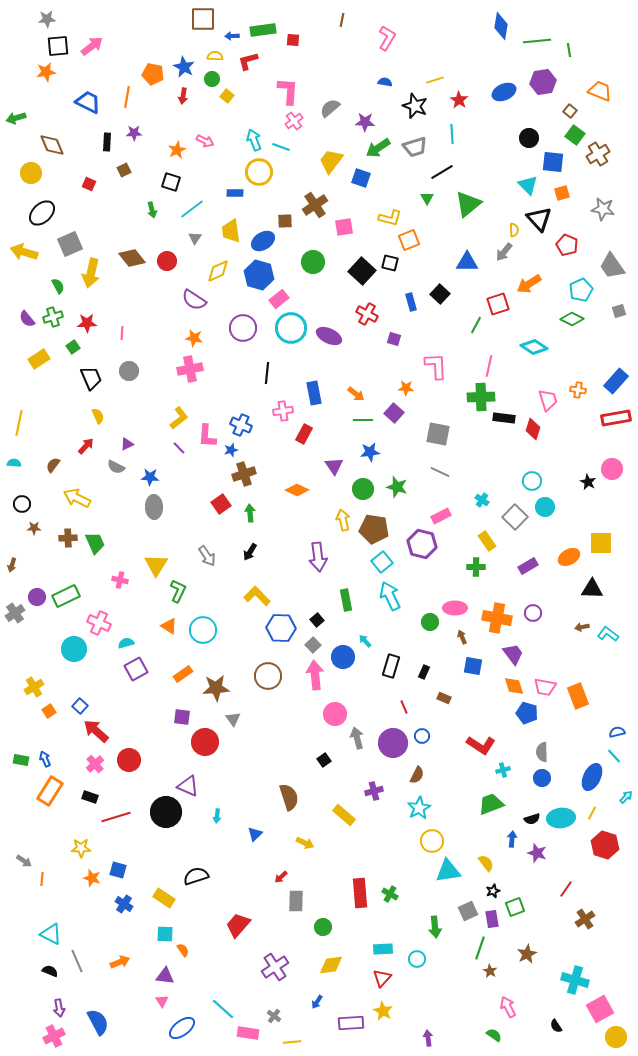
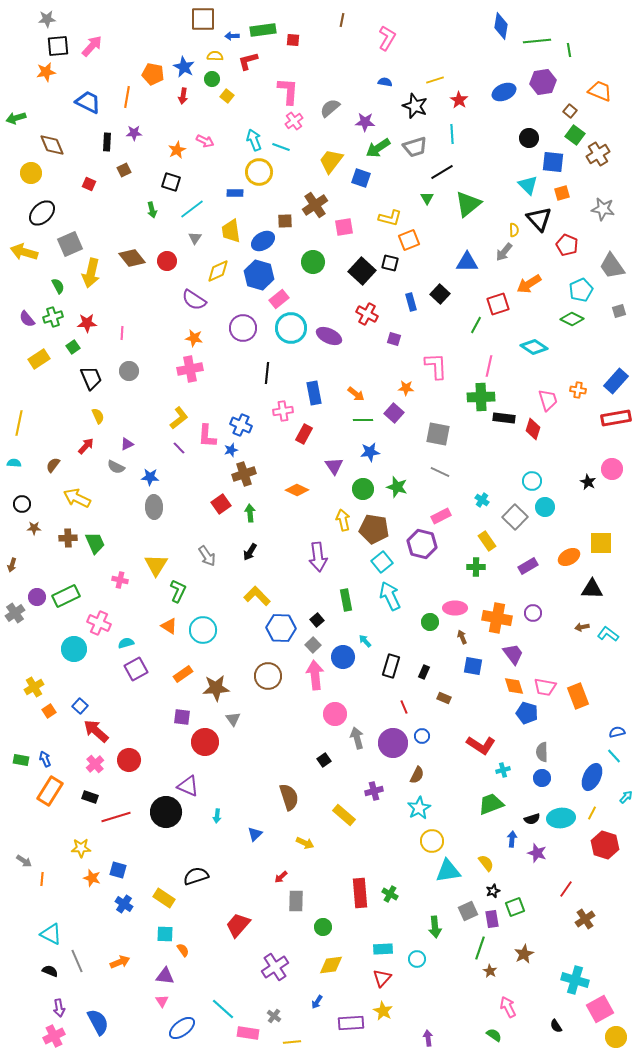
pink arrow at (92, 46): rotated 10 degrees counterclockwise
brown star at (527, 954): moved 3 px left
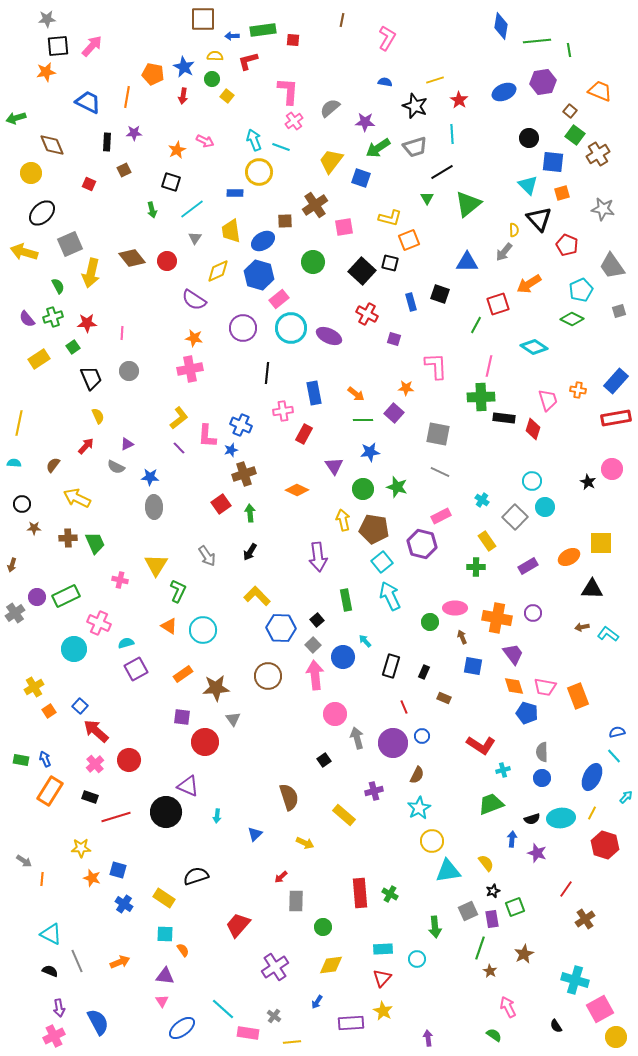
black square at (440, 294): rotated 24 degrees counterclockwise
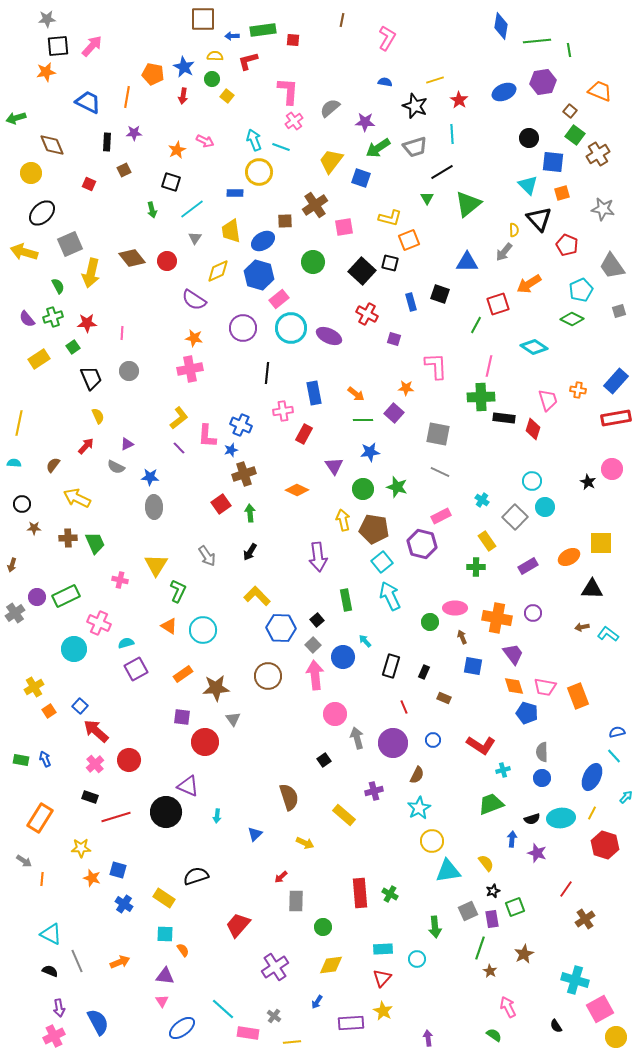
blue circle at (422, 736): moved 11 px right, 4 px down
orange rectangle at (50, 791): moved 10 px left, 27 px down
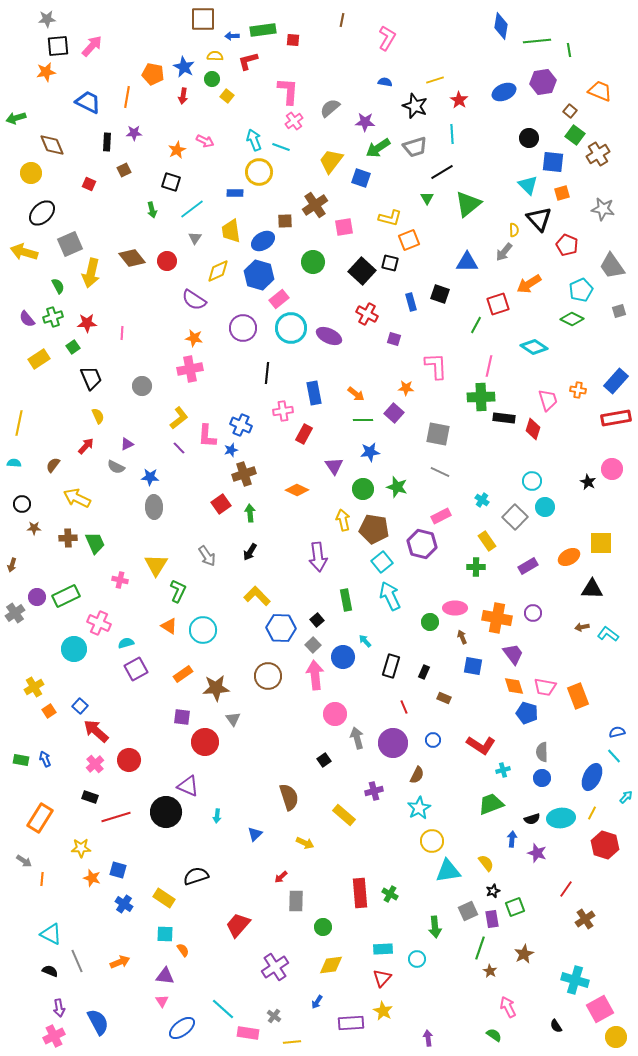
gray circle at (129, 371): moved 13 px right, 15 px down
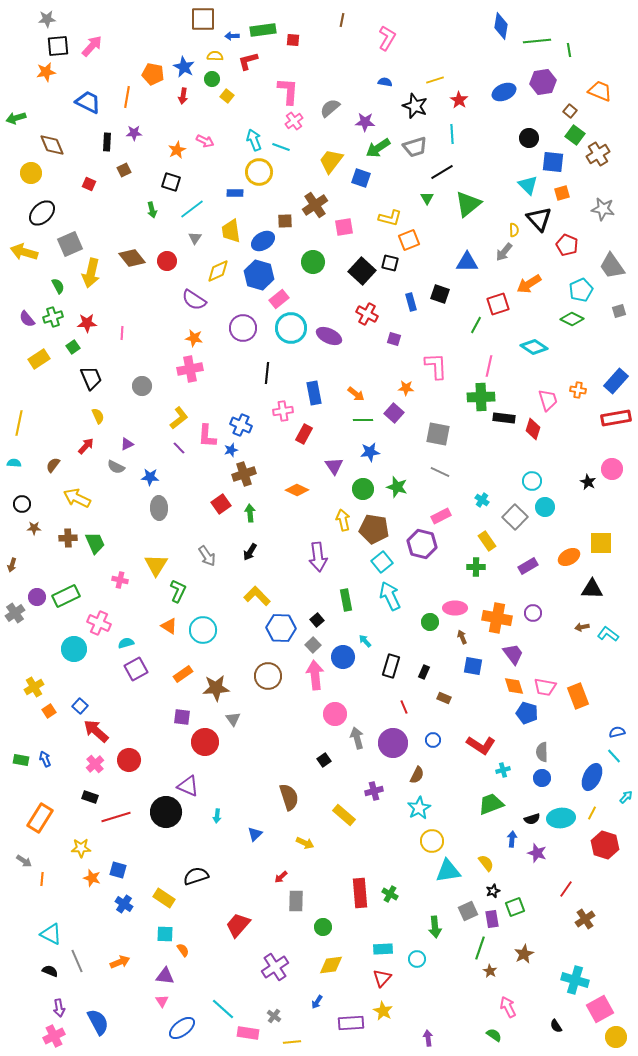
gray ellipse at (154, 507): moved 5 px right, 1 px down
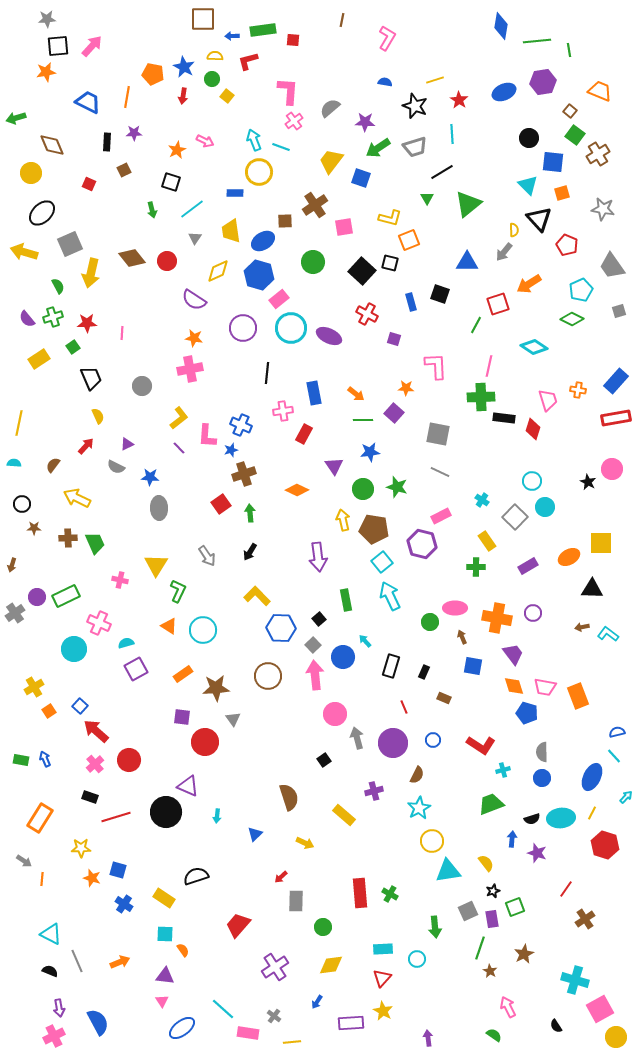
black square at (317, 620): moved 2 px right, 1 px up
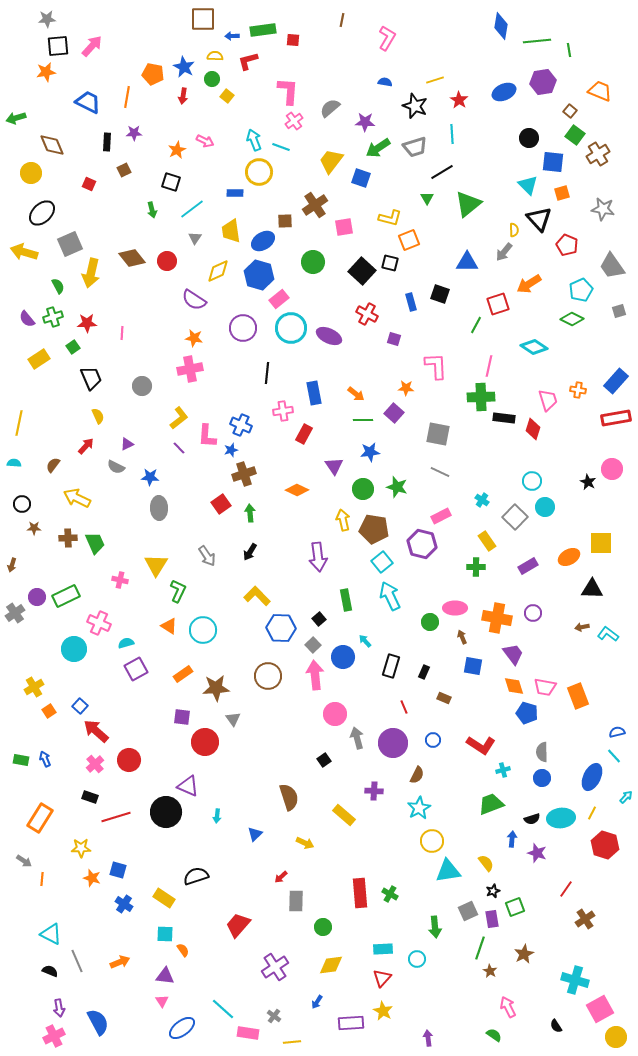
purple cross at (374, 791): rotated 18 degrees clockwise
